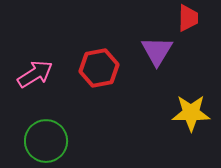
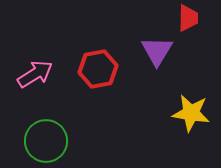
red hexagon: moved 1 px left, 1 px down
yellow star: rotated 9 degrees clockwise
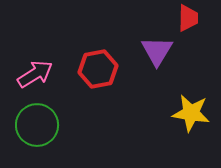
green circle: moved 9 px left, 16 px up
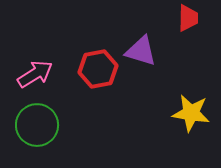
purple triangle: moved 16 px left; rotated 44 degrees counterclockwise
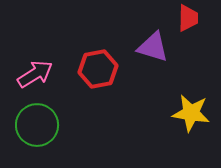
purple triangle: moved 12 px right, 4 px up
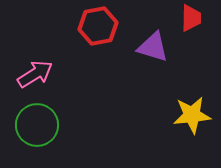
red trapezoid: moved 3 px right
red hexagon: moved 43 px up
yellow star: moved 1 px right, 2 px down; rotated 15 degrees counterclockwise
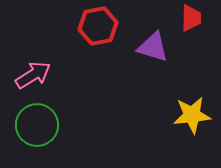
pink arrow: moved 2 px left, 1 px down
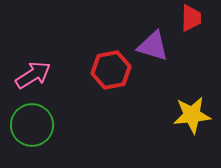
red hexagon: moved 13 px right, 44 px down
purple triangle: moved 1 px up
green circle: moved 5 px left
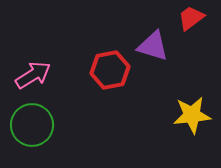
red trapezoid: rotated 128 degrees counterclockwise
red hexagon: moved 1 px left
